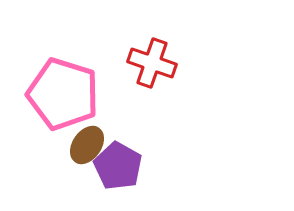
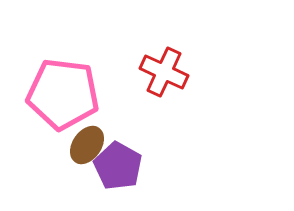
red cross: moved 12 px right, 9 px down; rotated 6 degrees clockwise
pink pentagon: rotated 10 degrees counterclockwise
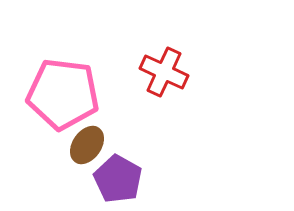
purple pentagon: moved 13 px down
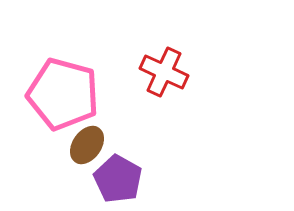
pink pentagon: rotated 8 degrees clockwise
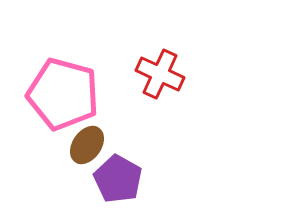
red cross: moved 4 px left, 2 px down
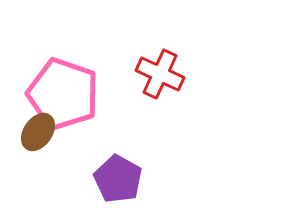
pink pentagon: rotated 4 degrees clockwise
brown ellipse: moved 49 px left, 13 px up
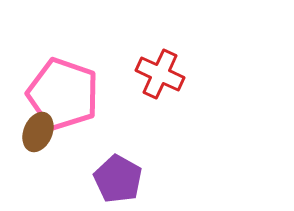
brown ellipse: rotated 12 degrees counterclockwise
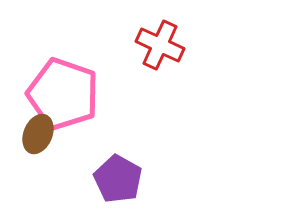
red cross: moved 29 px up
brown ellipse: moved 2 px down
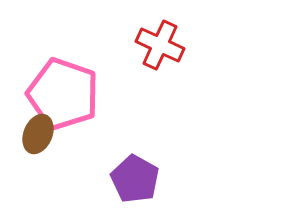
purple pentagon: moved 17 px right
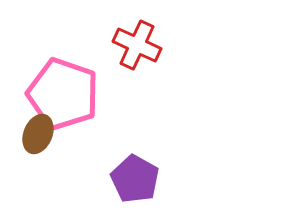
red cross: moved 23 px left
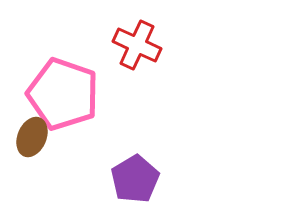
brown ellipse: moved 6 px left, 3 px down
purple pentagon: rotated 12 degrees clockwise
